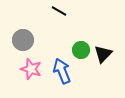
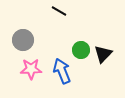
pink star: rotated 20 degrees counterclockwise
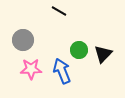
green circle: moved 2 px left
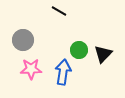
blue arrow: moved 1 px right, 1 px down; rotated 30 degrees clockwise
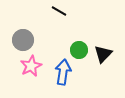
pink star: moved 3 px up; rotated 25 degrees counterclockwise
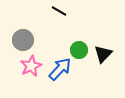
blue arrow: moved 3 px left, 3 px up; rotated 35 degrees clockwise
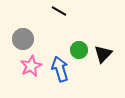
gray circle: moved 1 px up
blue arrow: rotated 60 degrees counterclockwise
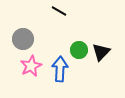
black triangle: moved 2 px left, 2 px up
blue arrow: rotated 20 degrees clockwise
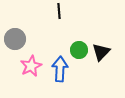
black line: rotated 56 degrees clockwise
gray circle: moved 8 px left
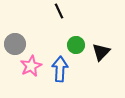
black line: rotated 21 degrees counterclockwise
gray circle: moved 5 px down
green circle: moved 3 px left, 5 px up
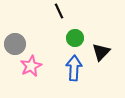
green circle: moved 1 px left, 7 px up
blue arrow: moved 14 px right, 1 px up
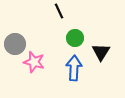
black triangle: rotated 12 degrees counterclockwise
pink star: moved 3 px right, 4 px up; rotated 30 degrees counterclockwise
